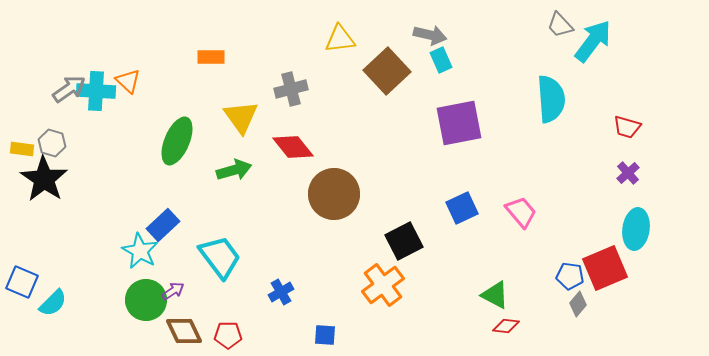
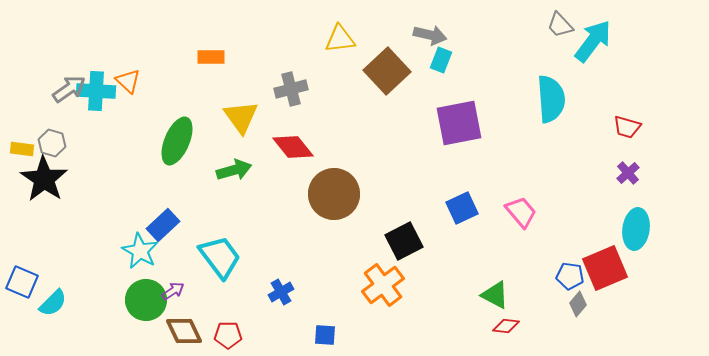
cyan rectangle at (441, 60): rotated 45 degrees clockwise
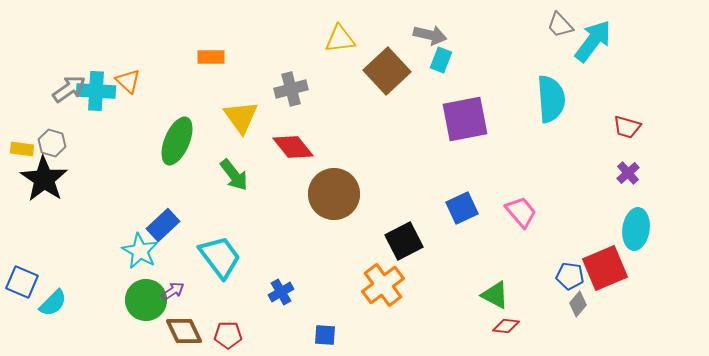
purple square at (459, 123): moved 6 px right, 4 px up
green arrow at (234, 170): moved 5 px down; rotated 68 degrees clockwise
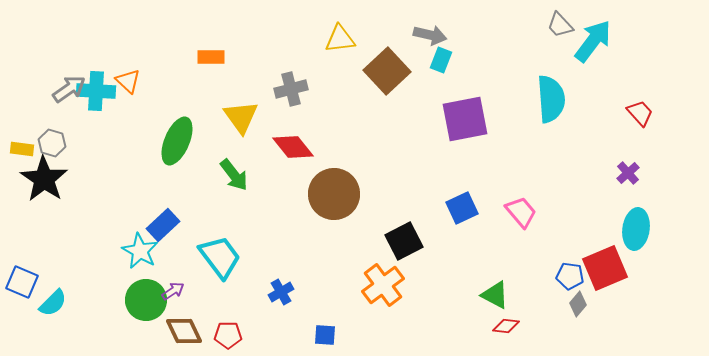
red trapezoid at (627, 127): moved 13 px right, 14 px up; rotated 148 degrees counterclockwise
